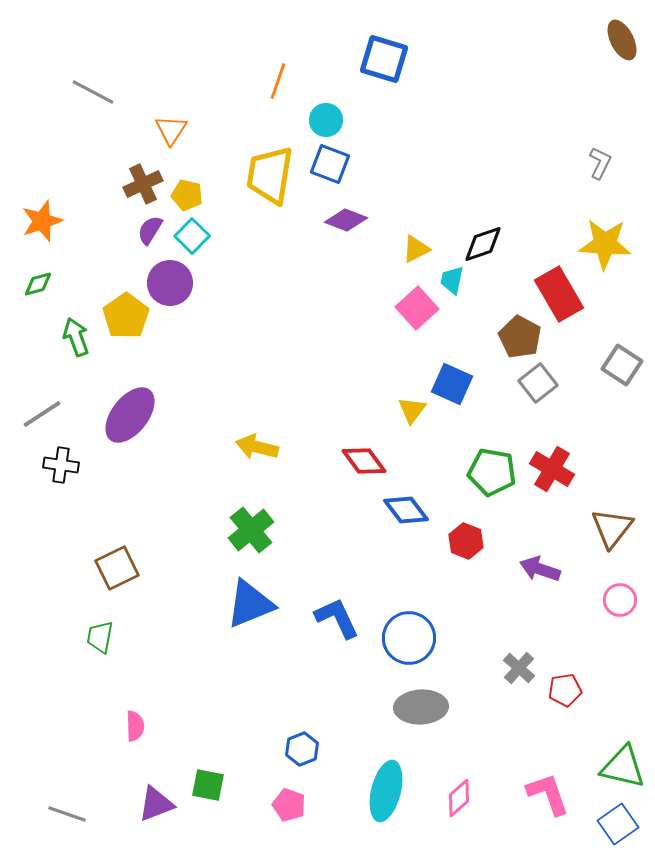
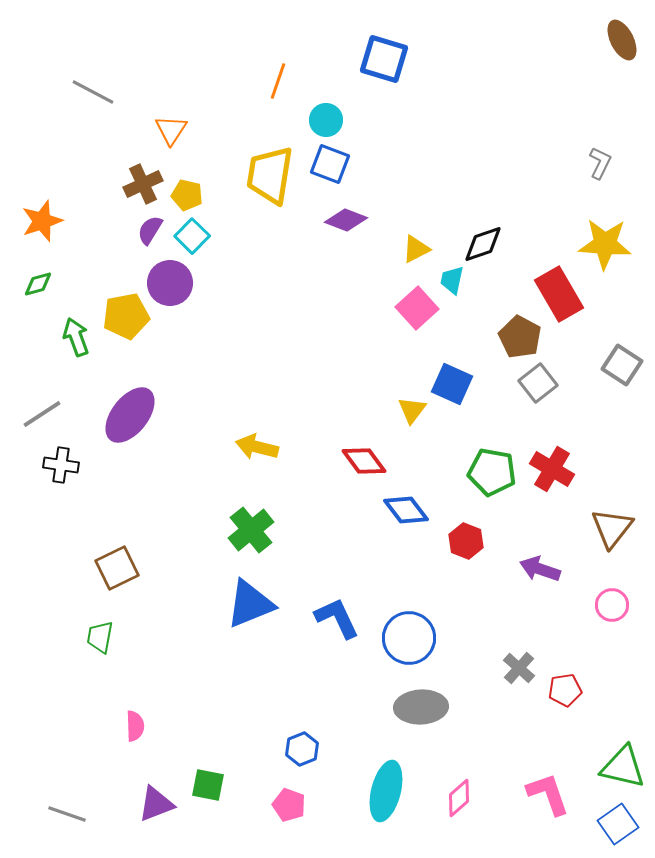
yellow pentagon at (126, 316): rotated 24 degrees clockwise
pink circle at (620, 600): moved 8 px left, 5 px down
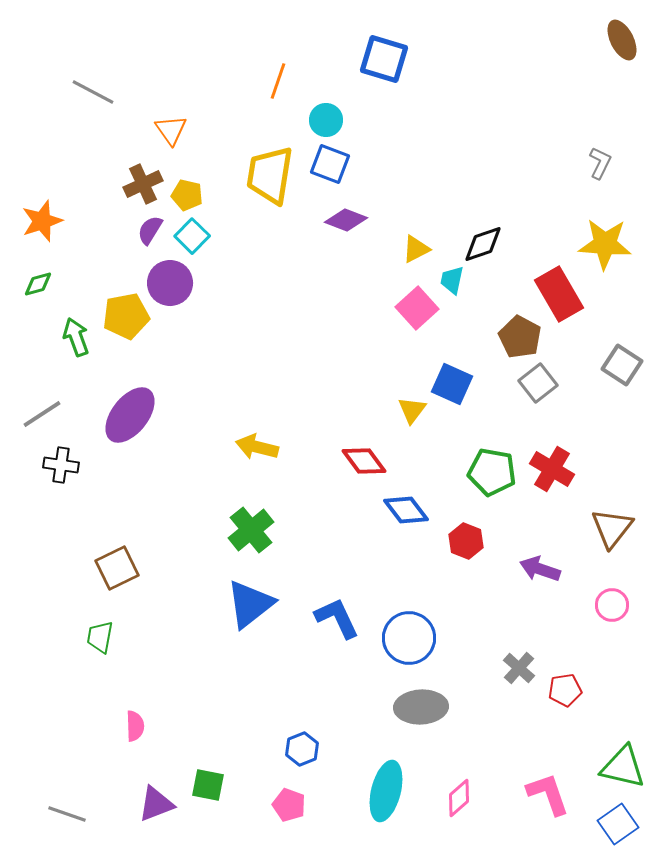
orange triangle at (171, 130): rotated 8 degrees counterclockwise
blue triangle at (250, 604): rotated 16 degrees counterclockwise
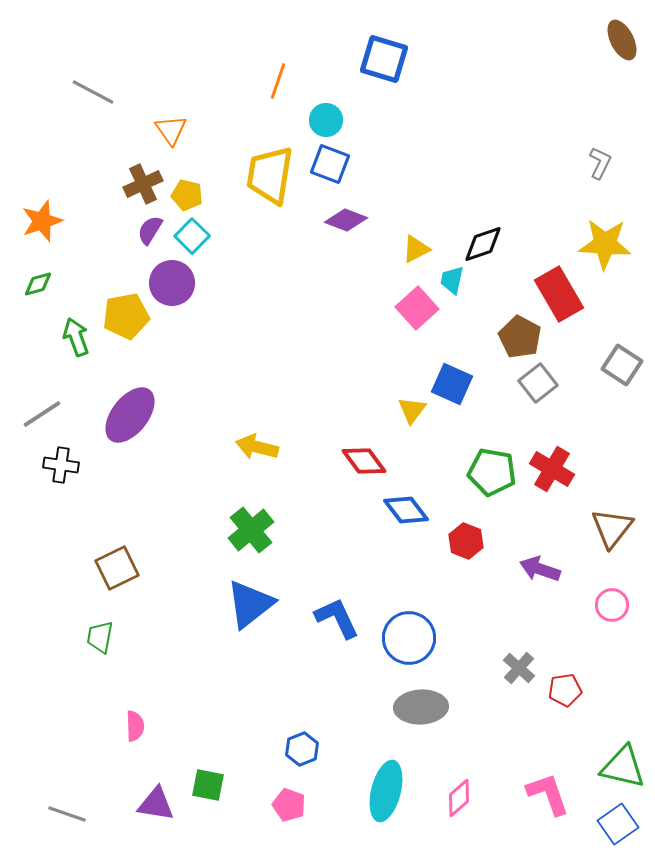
purple circle at (170, 283): moved 2 px right
purple triangle at (156, 804): rotated 30 degrees clockwise
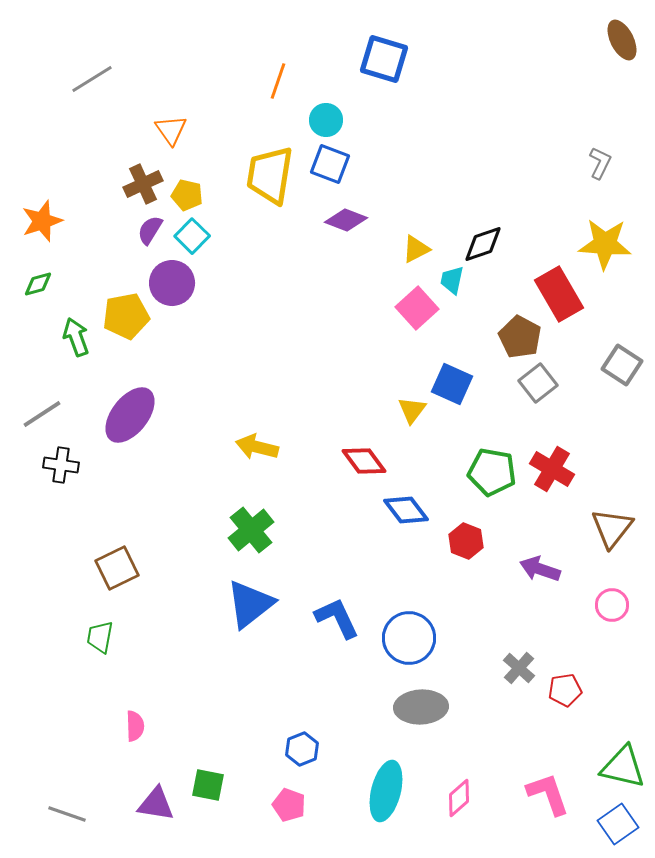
gray line at (93, 92): moved 1 px left, 13 px up; rotated 60 degrees counterclockwise
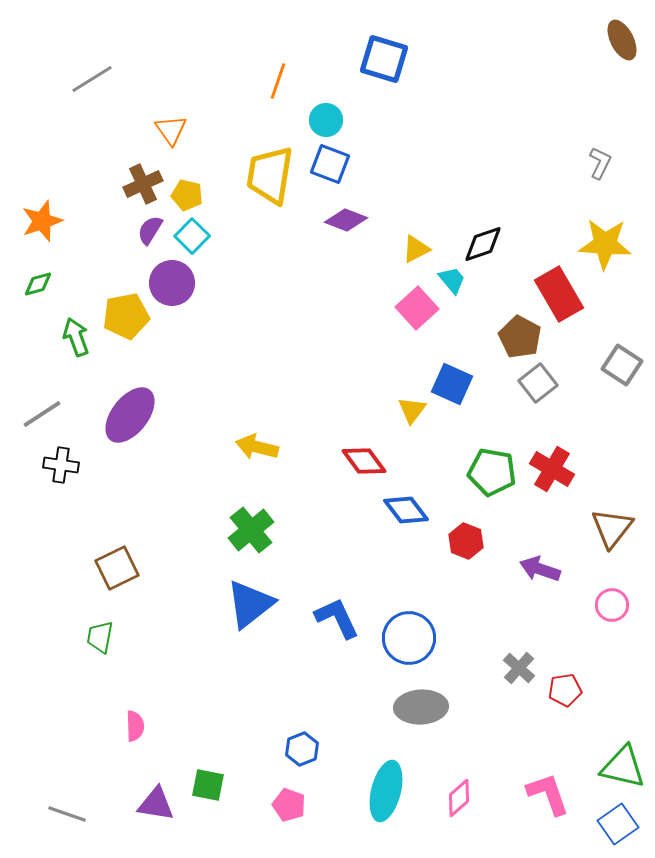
cyan trapezoid at (452, 280): rotated 128 degrees clockwise
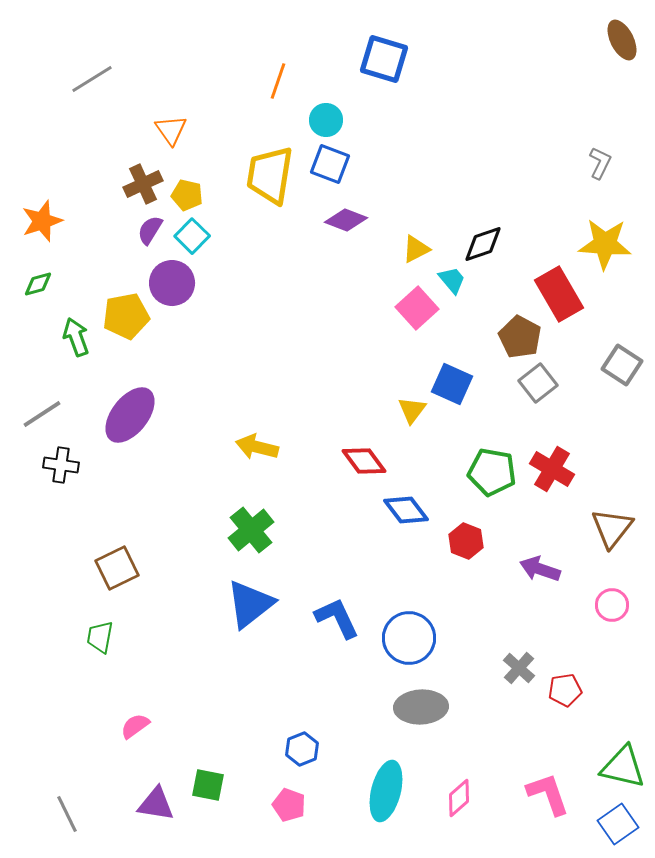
pink semicircle at (135, 726): rotated 124 degrees counterclockwise
gray line at (67, 814): rotated 45 degrees clockwise
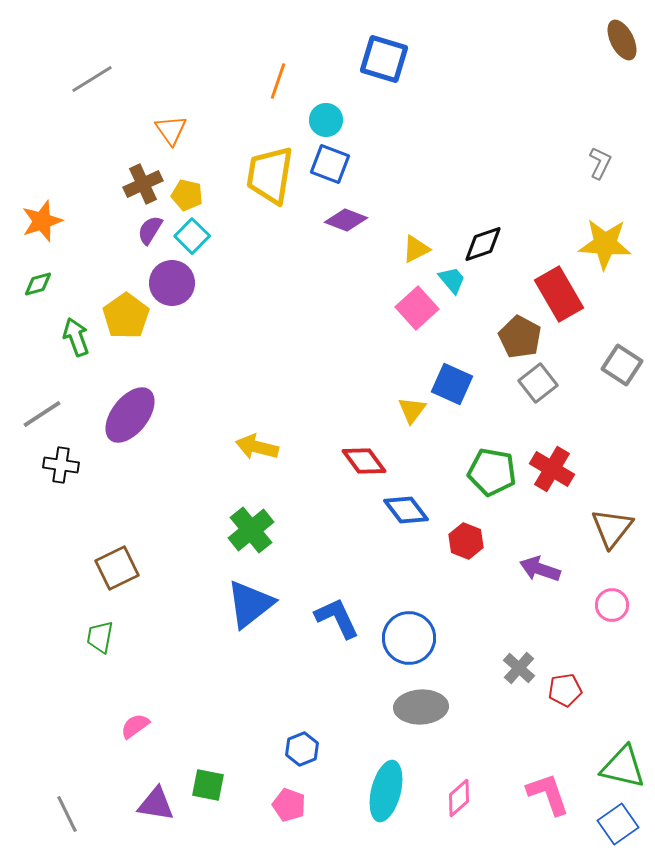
yellow pentagon at (126, 316): rotated 24 degrees counterclockwise
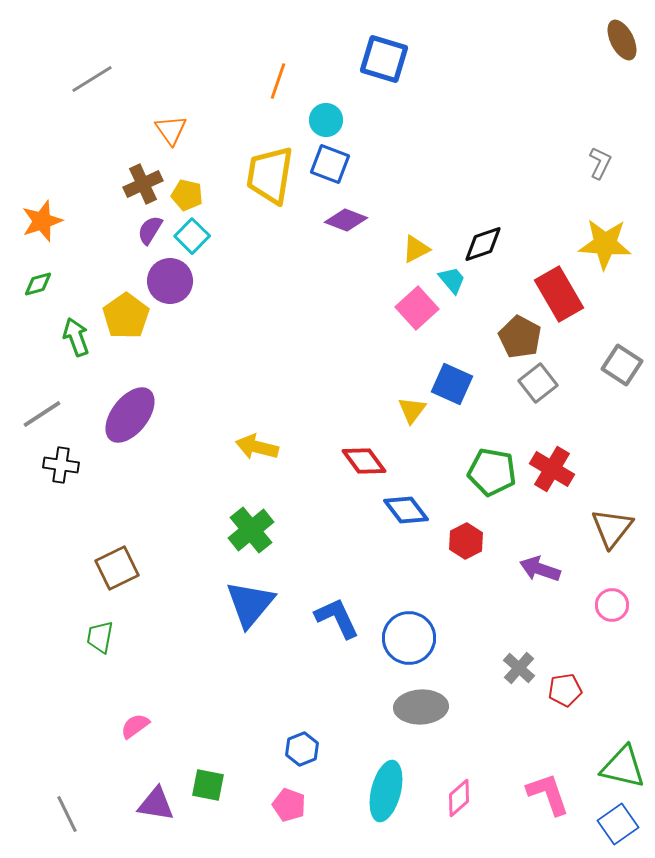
purple circle at (172, 283): moved 2 px left, 2 px up
red hexagon at (466, 541): rotated 12 degrees clockwise
blue triangle at (250, 604): rotated 12 degrees counterclockwise
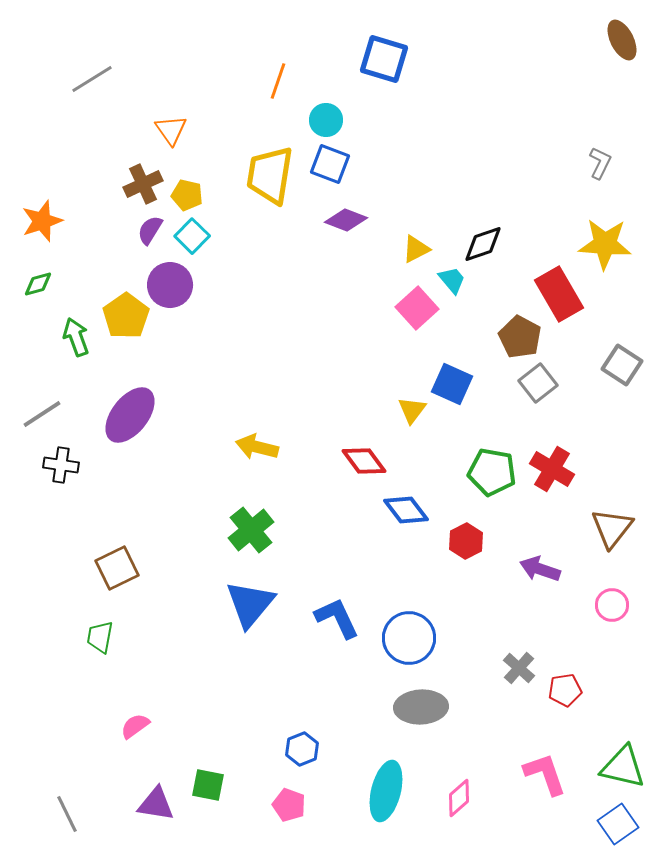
purple circle at (170, 281): moved 4 px down
pink L-shape at (548, 794): moved 3 px left, 20 px up
